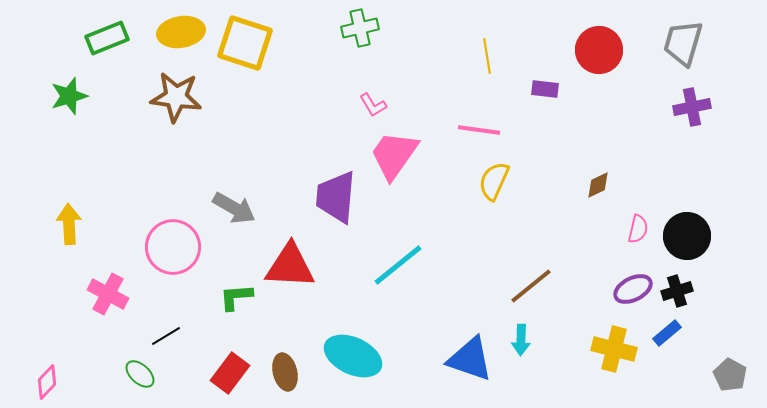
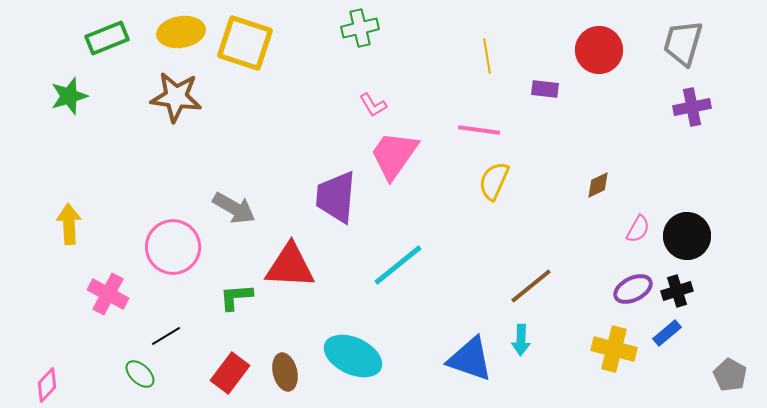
pink semicircle: rotated 16 degrees clockwise
pink diamond: moved 3 px down
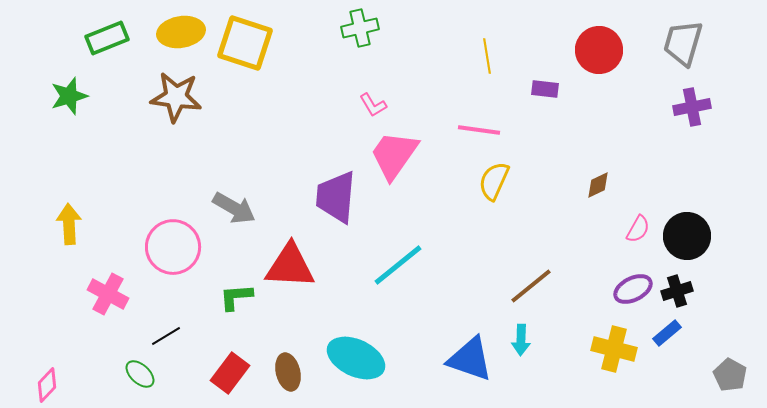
cyan ellipse: moved 3 px right, 2 px down
brown ellipse: moved 3 px right
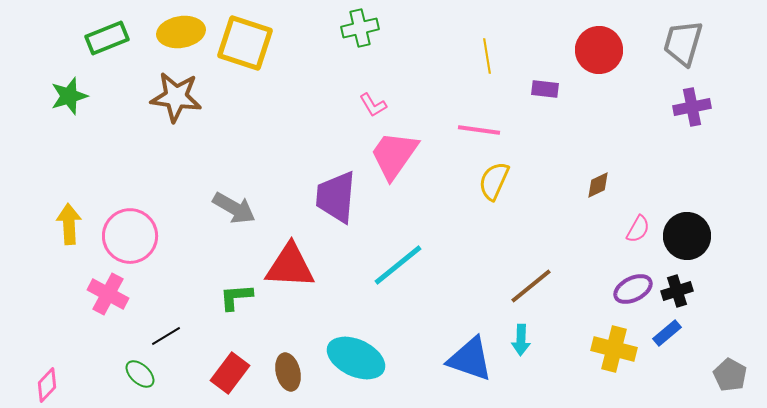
pink circle: moved 43 px left, 11 px up
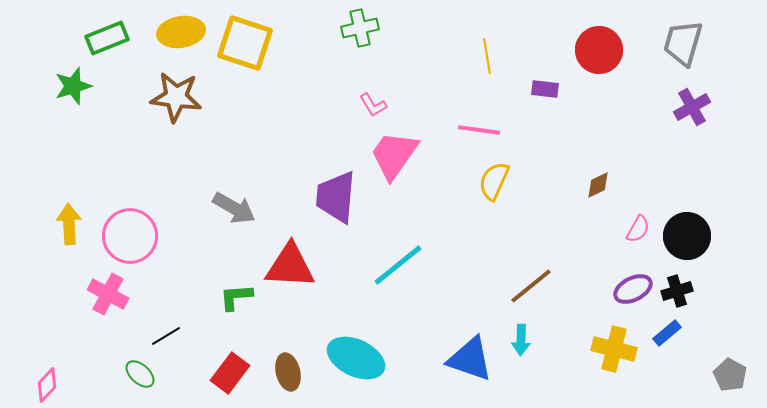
green star: moved 4 px right, 10 px up
purple cross: rotated 18 degrees counterclockwise
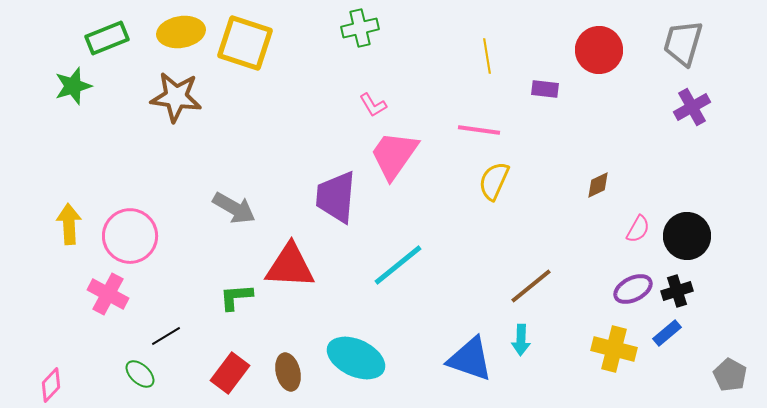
pink diamond: moved 4 px right
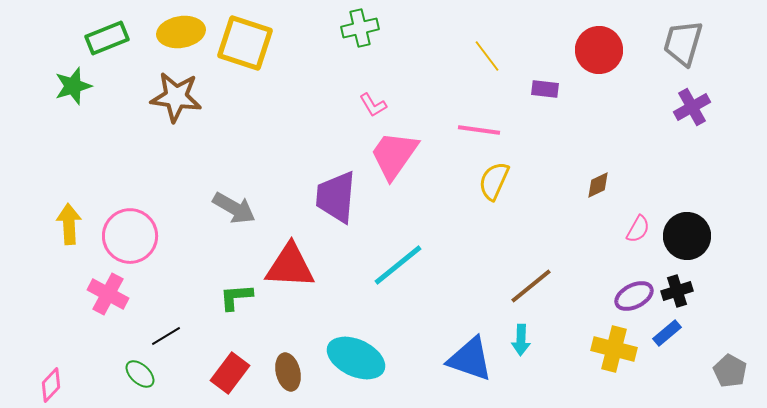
yellow line: rotated 28 degrees counterclockwise
purple ellipse: moved 1 px right, 7 px down
gray pentagon: moved 4 px up
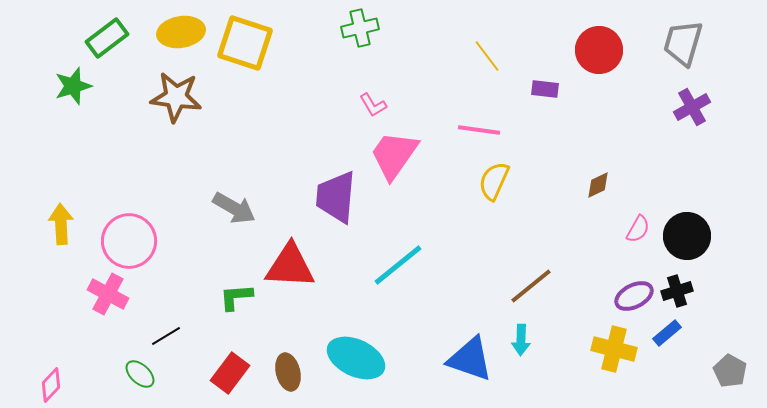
green rectangle: rotated 15 degrees counterclockwise
yellow arrow: moved 8 px left
pink circle: moved 1 px left, 5 px down
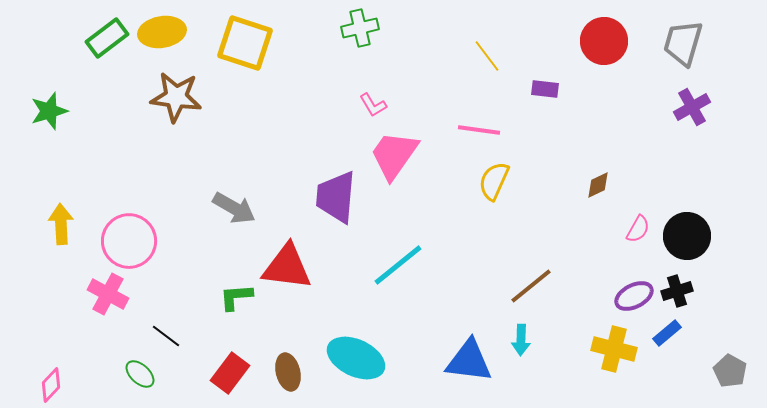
yellow ellipse: moved 19 px left
red circle: moved 5 px right, 9 px up
green star: moved 24 px left, 25 px down
red triangle: moved 3 px left, 1 px down; rotated 4 degrees clockwise
black line: rotated 68 degrees clockwise
blue triangle: moved 1 px left, 2 px down; rotated 12 degrees counterclockwise
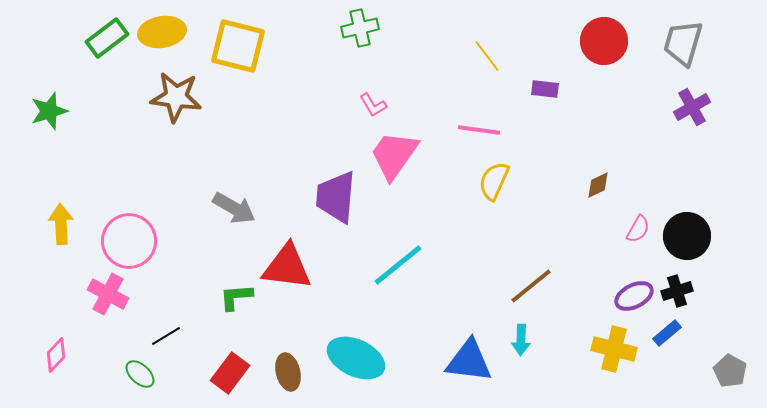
yellow square: moved 7 px left, 3 px down; rotated 4 degrees counterclockwise
black line: rotated 68 degrees counterclockwise
pink diamond: moved 5 px right, 30 px up
